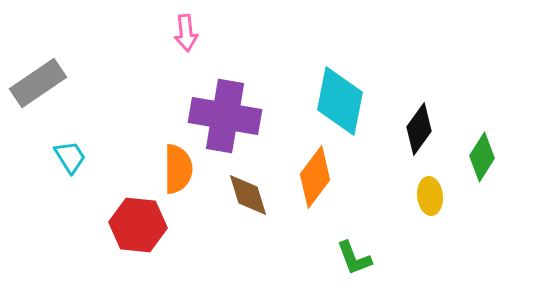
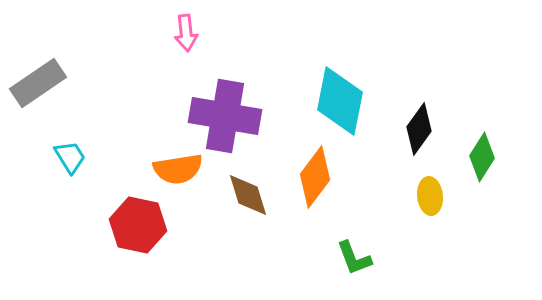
orange semicircle: rotated 81 degrees clockwise
red hexagon: rotated 6 degrees clockwise
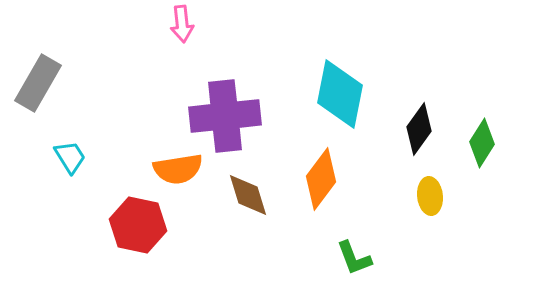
pink arrow: moved 4 px left, 9 px up
gray rectangle: rotated 26 degrees counterclockwise
cyan diamond: moved 7 px up
purple cross: rotated 16 degrees counterclockwise
green diamond: moved 14 px up
orange diamond: moved 6 px right, 2 px down
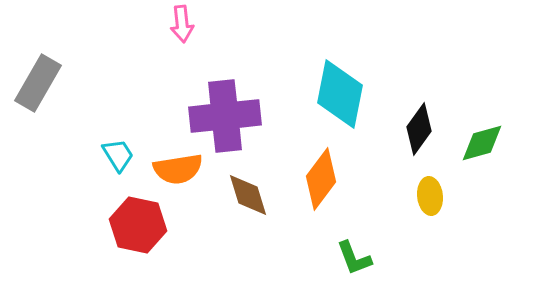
green diamond: rotated 42 degrees clockwise
cyan trapezoid: moved 48 px right, 2 px up
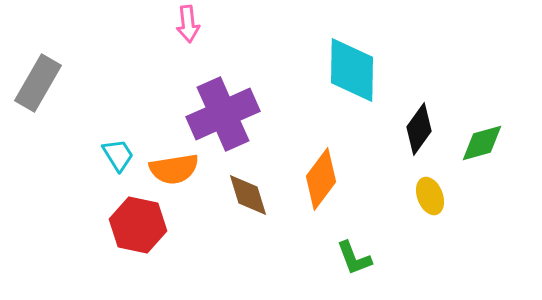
pink arrow: moved 6 px right
cyan diamond: moved 12 px right, 24 px up; rotated 10 degrees counterclockwise
purple cross: moved 2 px left, 2 px up; rotated 18 degrees counterclockwise
orange semicircle: moved 4 px left
yellow ellipse: rotated 15 degrees counterclockwise
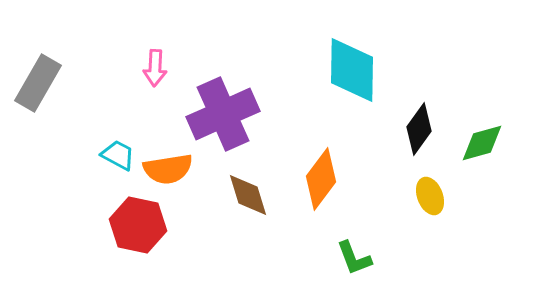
pink arrow: moved 33 px left, 44 px down; rotated 9 degrees clockwise
cyan trapezoid: rotated 30 degrees counterclockwise
orange semicircle: moved 6 px left
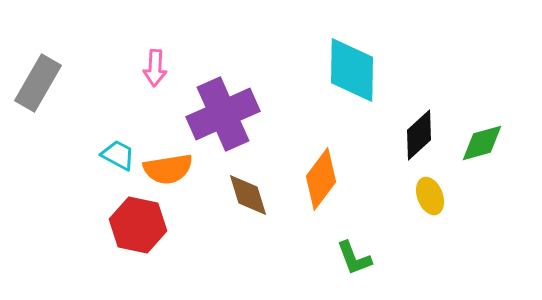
black diamond: moved 6 px down; rotated 12 degrees clockwise
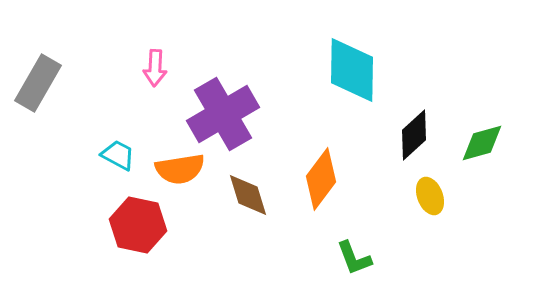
purple cross: rotated 6 degrees counterclockwise
black diamond: moved 5 px left
orange semicircle: moved 12 px right
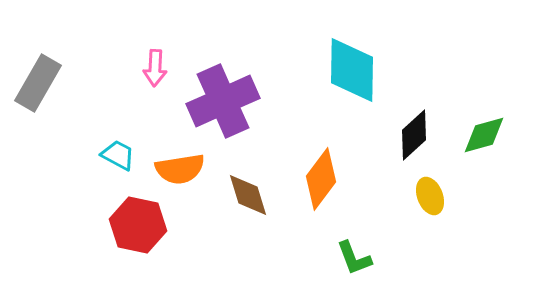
purple cross: moved 13 px up; rotated 6 degrees clockwise
green diamond: moved 2 px right, 8 px up
